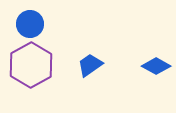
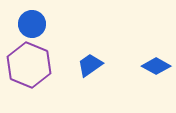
blue circle: moved 2 px right
purple hexagon: moved 2 px left; rotated 9 degrees counterclockwise
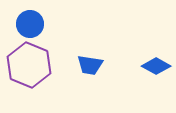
blue circle: moved 2 px left
blue trapezoid: rotated 136 degrees counterclockwise
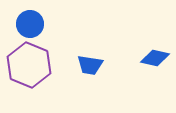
blue diamond: moved 1 px left, 8 px up; rotated 16 degrees counterclockwise
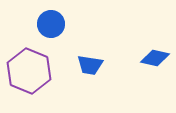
blue circle: moved 21 px right
purple hexagon: moved 6 px down
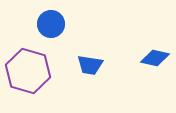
purple hexagon: moved 1 px left; rotated 6 degrees counterclockwise
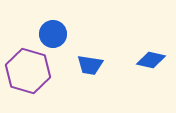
blue circle: moved 2 px right, 10 px down
blue diamond: moved 4 px left, 2 px down
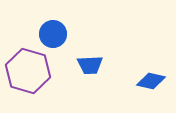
blue diamond: moved 21 px down
blue trapezoid: rotated 12 degrees counterclockwise
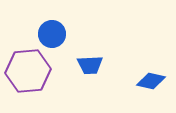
blue circle: moved 1 px left
purple hexagon: rotated 21 degrees counterclockwise
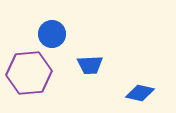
purple hexagon: moved 1 px right, 2 px down
blue diamond: moved 11 px left, 12 px down
